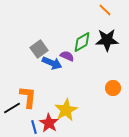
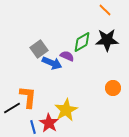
blue line: moved 1 px left
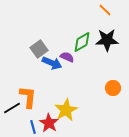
purple semicircle: moved 1 px down
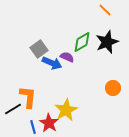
black star: moved 2 px down; rotated 20 degrees counterclockwise
black line: moved 1 px right, 1 px down
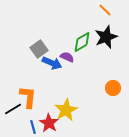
black star: moved 1 px left, 5 px up
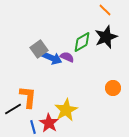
blue arrow: moved 5 px up
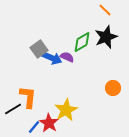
blue line: moved 1 px right; rotated 56 degrees clockwise
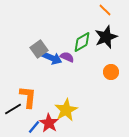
orange circle: moved 2 px left, 16 px up
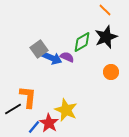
yellow star: rotated 20 degrees counterclockwise
